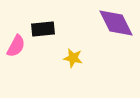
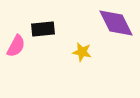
yellow star: moved 9 px right, 6 px up
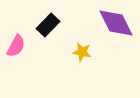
black rectangle: moved 5 px right, 4 px up; rotated 40 degrees counterclockwise
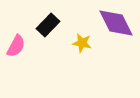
yellow star: moved 9 px up
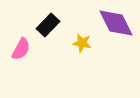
pink semicircle: moved 5 px right, 3 px down
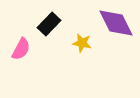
black rectangle: moved 1 px right, 1 px up
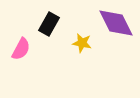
black rectangle: rotated 15 degrees counterclockwise
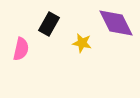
pink semicircle: rotated 15 degrees counterclockwise
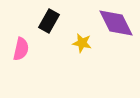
black rectangle: moved 3 px up
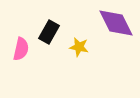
black rectangle: moved 11 px down
yellow star: moved 3 px left, 4 px down
